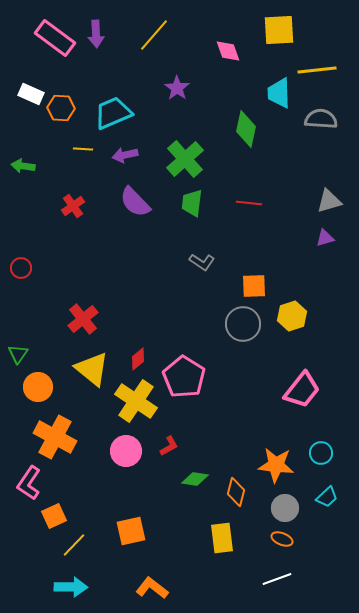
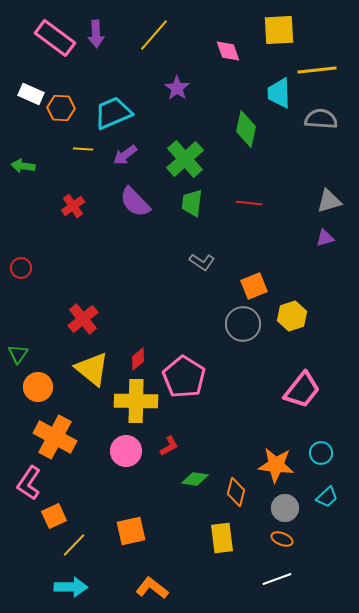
purple arrow at (125, 155): rotated 25 degrees counterclockwise
orange square at (254, 286): rotated 20 degrees counterclockwise
yellow cross at (136, 401): rotated 33 degrees counterclockwise
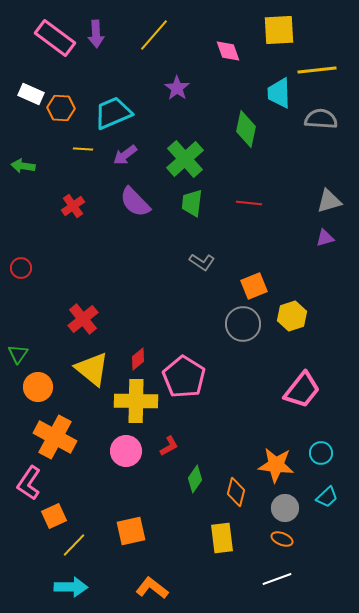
green diamond at (195, 479): rotated 64 degrees counterclockwise
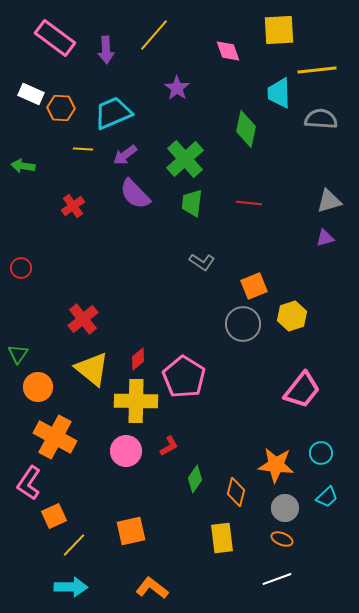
purple arrow at (96, 34): moved 10 px right, 16 px down
purple semicircle at (135, 202): moved 8 px up
